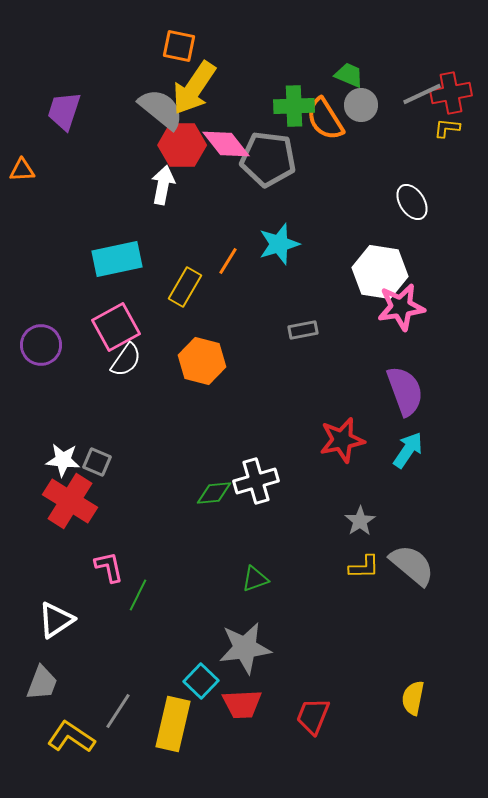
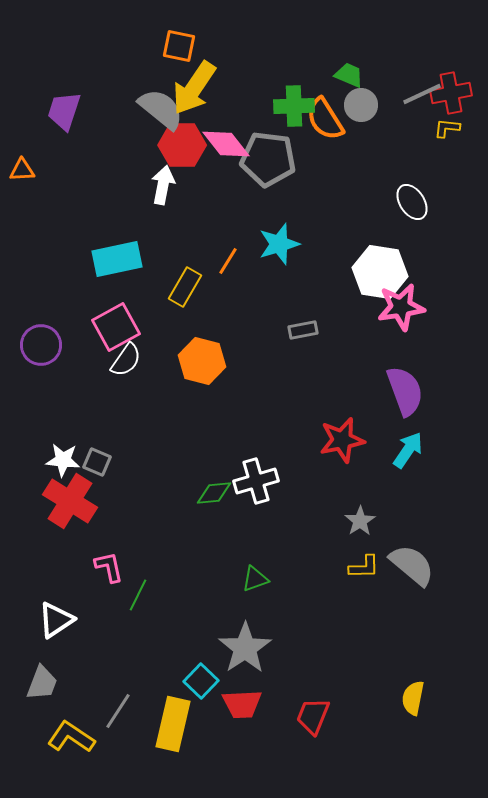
gray star at (245, 648): rotated 26 degrees counterclockwise
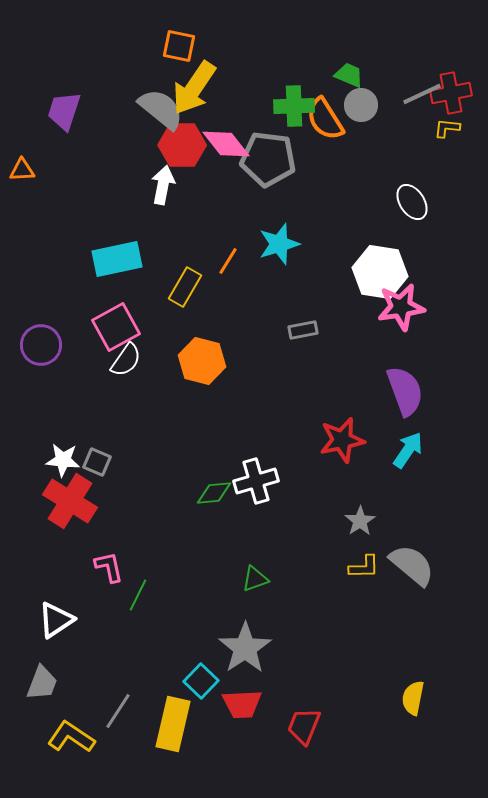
red trapezoid at (313, 716): moved 9 px left, 10 px down
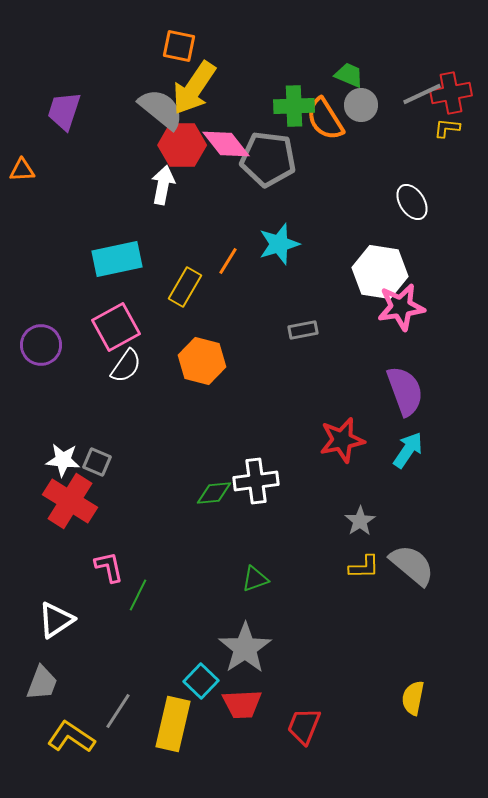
white semicircle at (126, 360): moved 6 px down
white cross at (256, 481): rotated 9 degrees clockwise
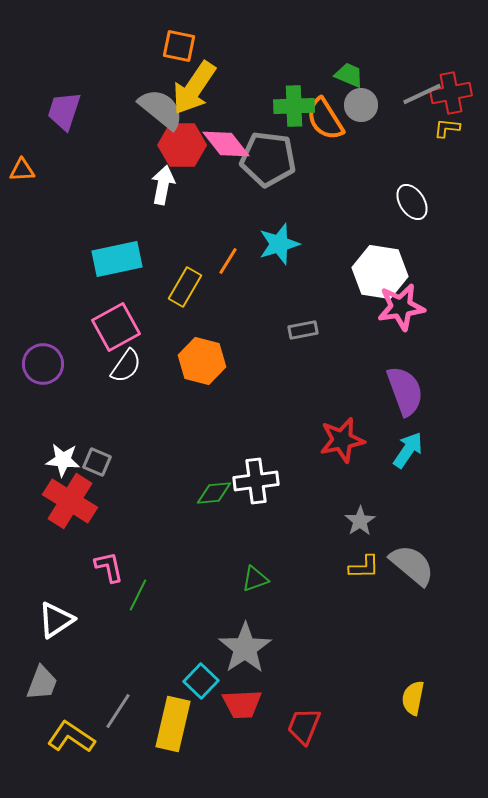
purple circle at (41, 345): moved 2 px right, 19 px down
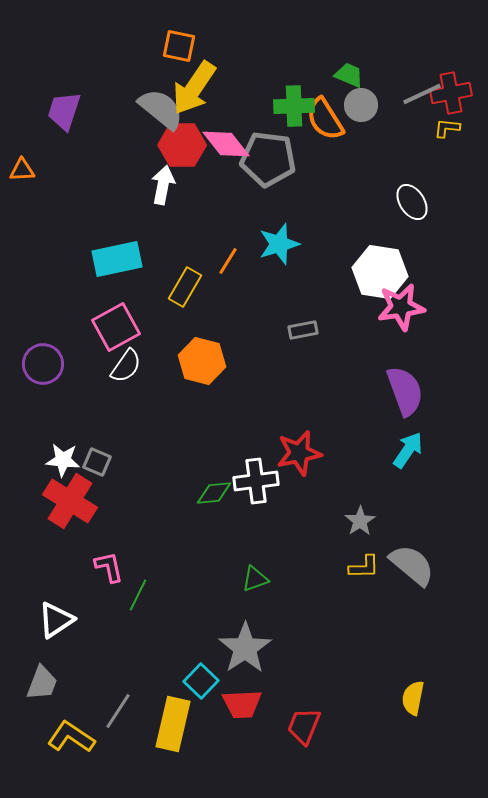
red star at (342, 440): moved 43 px left, 13 px down
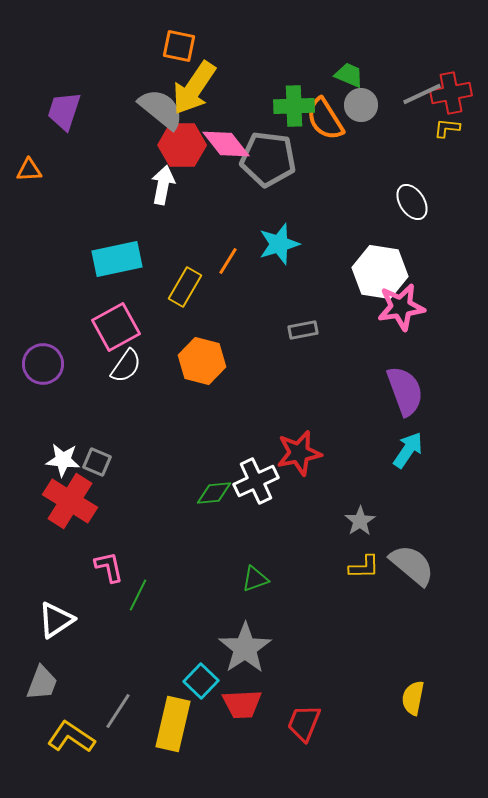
orange triangle at (22, 170): moved 7 px right
white cross at (256, 481): rotated 18 degrees counterclockwise
red trapezoid at (304, 726): moved 3 px up
